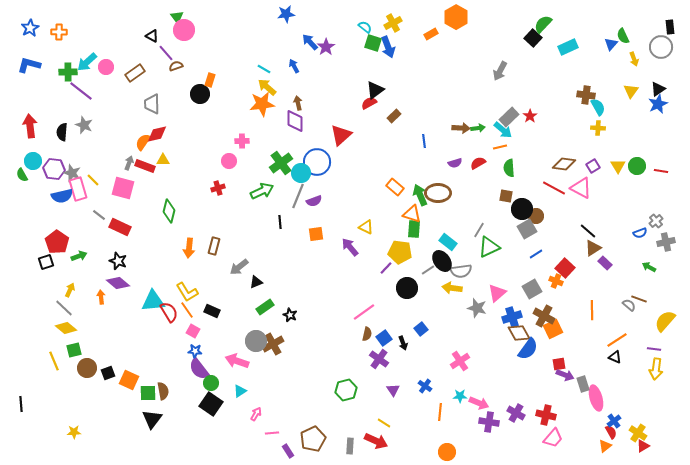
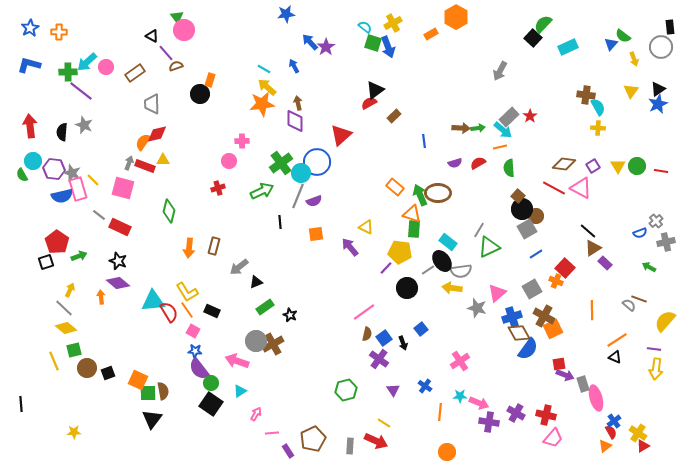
green semicircle at (623, 36): rotated 28 degrees counterclockwise
brown square at (506, 196): moved 12 px right; rotated 32 degrees clockwise
orange square at (129, 380): moved 9 px right
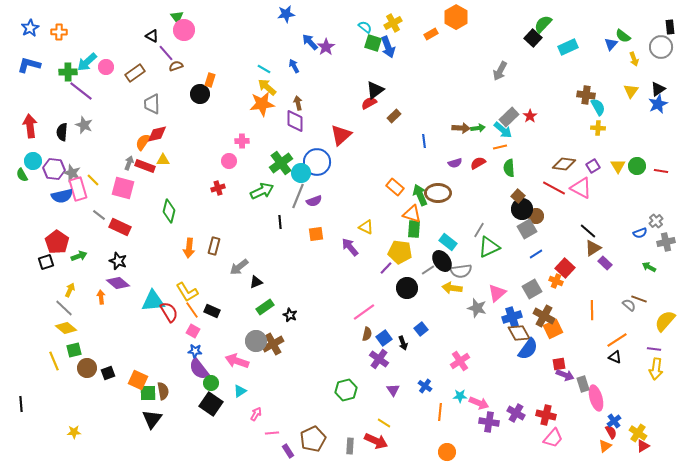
orange line at (187, 310): moved 5 px right
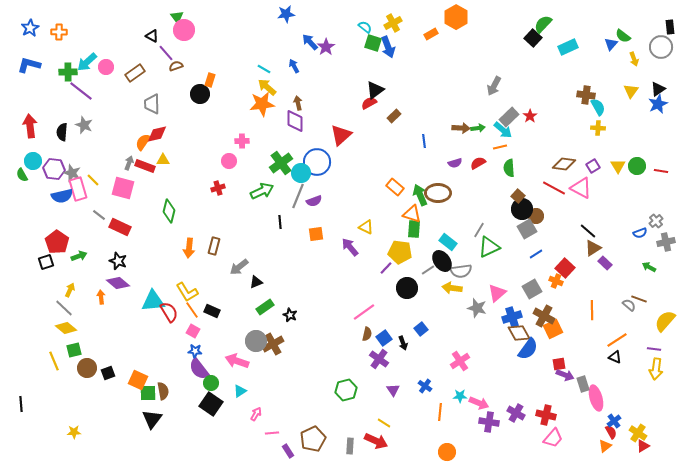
gray arrow at (500, 71): moved 6 px left, 15 px down
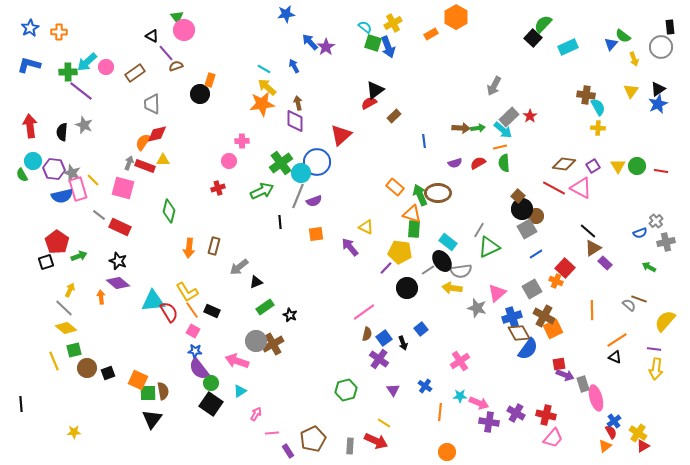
green semicircle at (509, 168): moved 5 px left, 5 px up
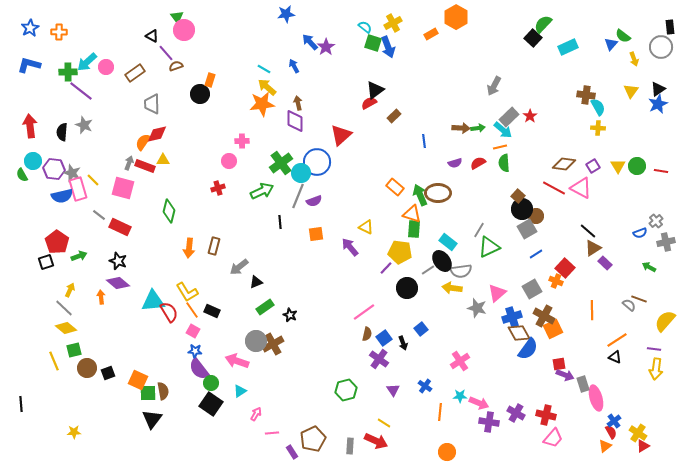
purple rectangle at (288, 451): moved 4 px right, 1 px down
